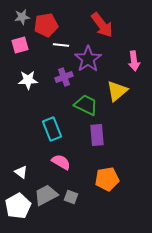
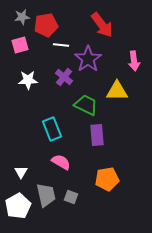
purple cross: rotated 30 degrees counterclockwise
yellow triangle: rotated 40 degrees clockwise
white triangle: rotated 24 degrees clockwise
gray trapezoid: rotated 105 degrees clockwise
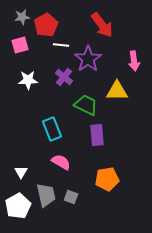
red pentagon: rotated 20 degrees counterclockwise
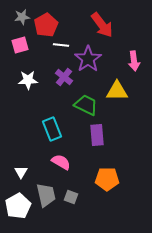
orange pentagon: rotated 10 degrees clockwise
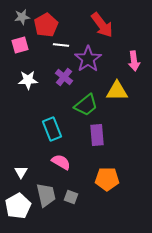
green trapezoid: rotated 115 degrees clockwise
